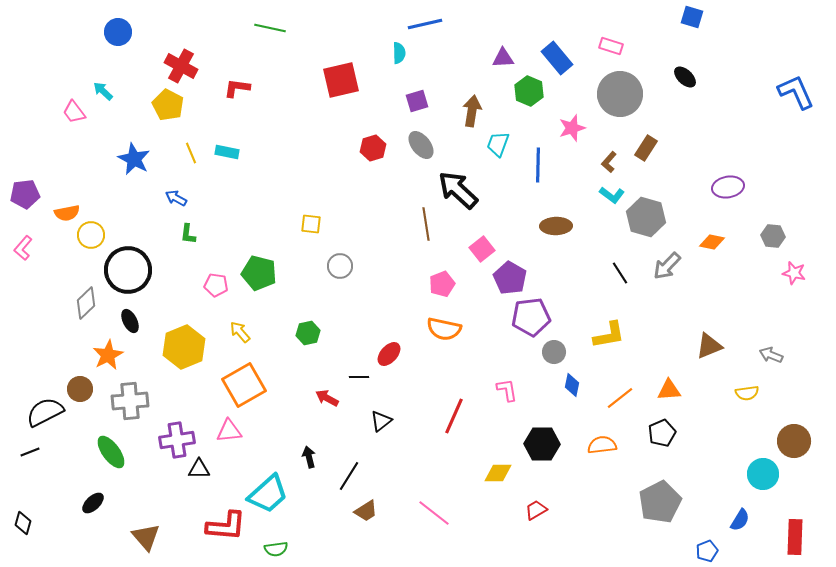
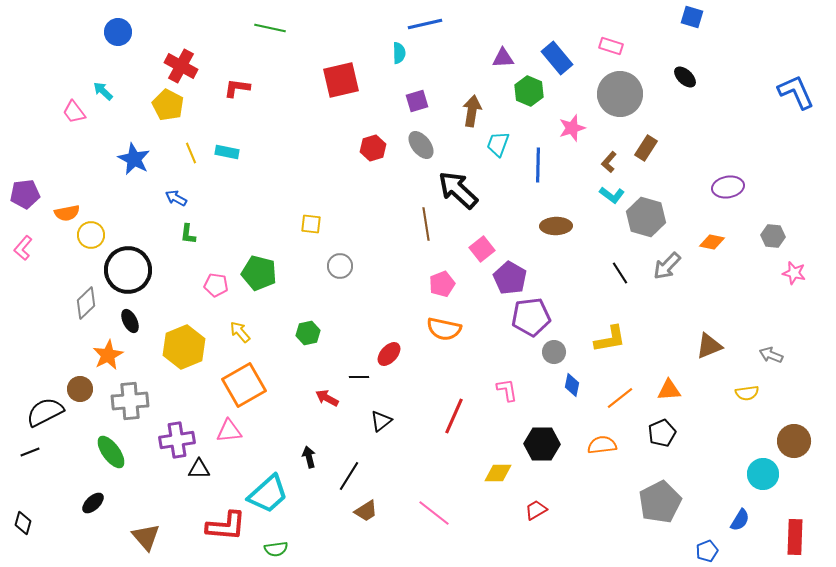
yellow L-shape at (609, 335): moved 1 px right, 4 px down
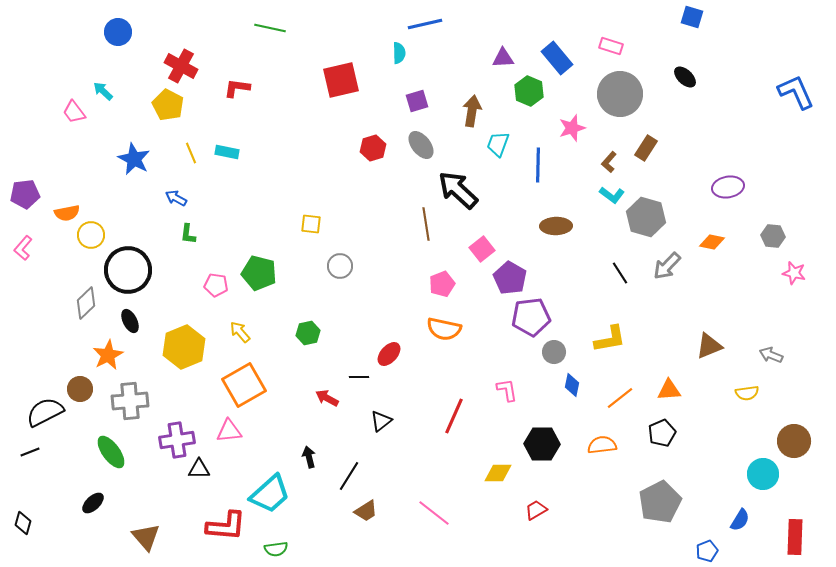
cyan trapezoid at (268, 494): moved 2 px right
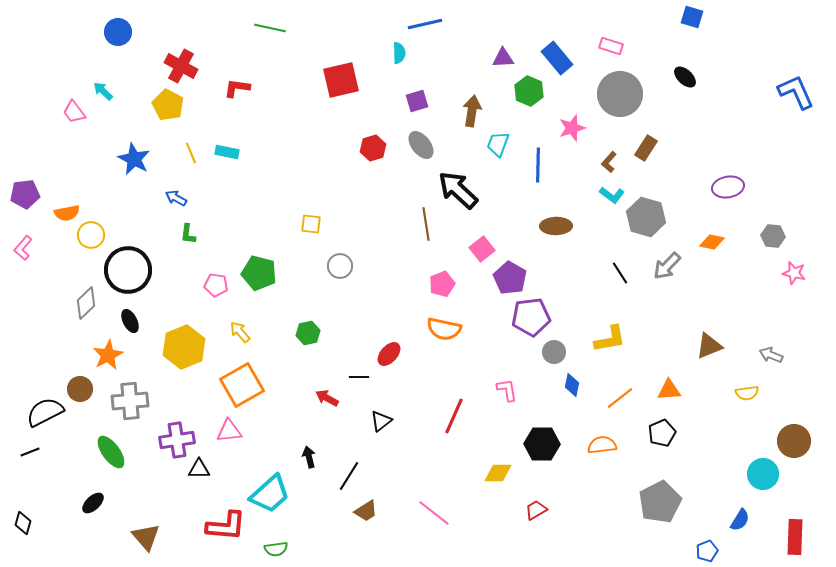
orange square at (244, 385): moved 2 px left
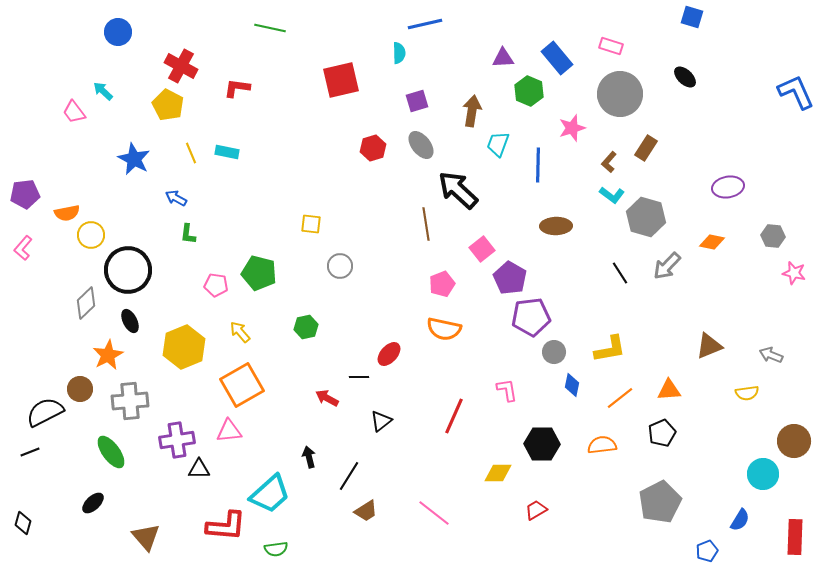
green hexagon at (308, 333): moved 2 px left, 6 px up
yellow L-shape at (610, 339): moved 10 px down
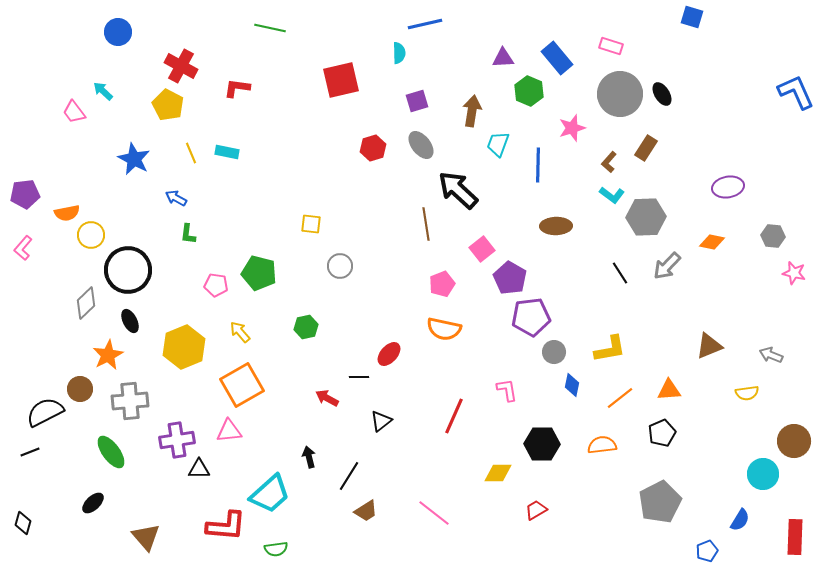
black ellipse at (685, 77): moved 23 px left, 17 px down; rotated 15 degrees clockwise
gray hexagon at (646, 217): rotated 18 degrees counterclockwise
